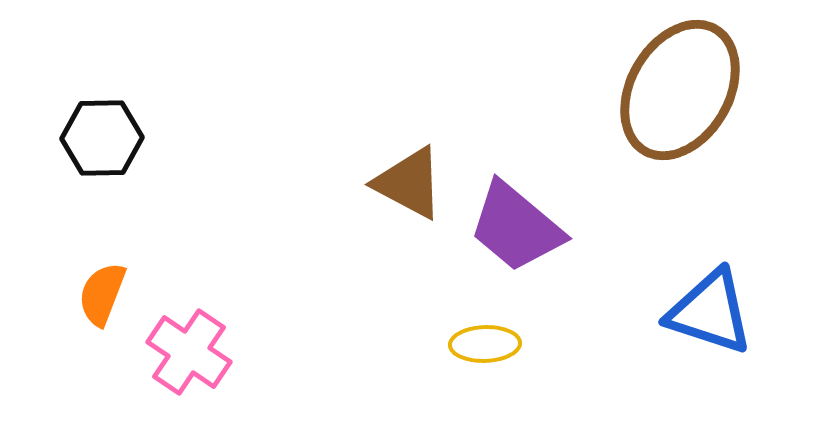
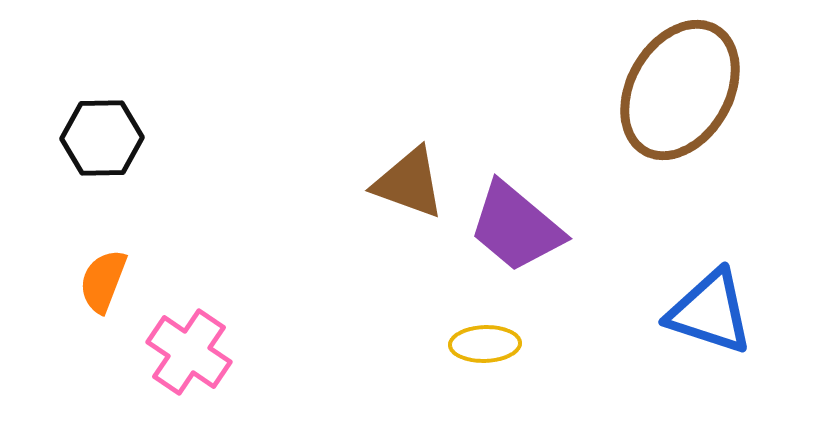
brown triangle: rotated 8 degrees counterclockwise
orange semicircle: moved 1 px right, 13 px up
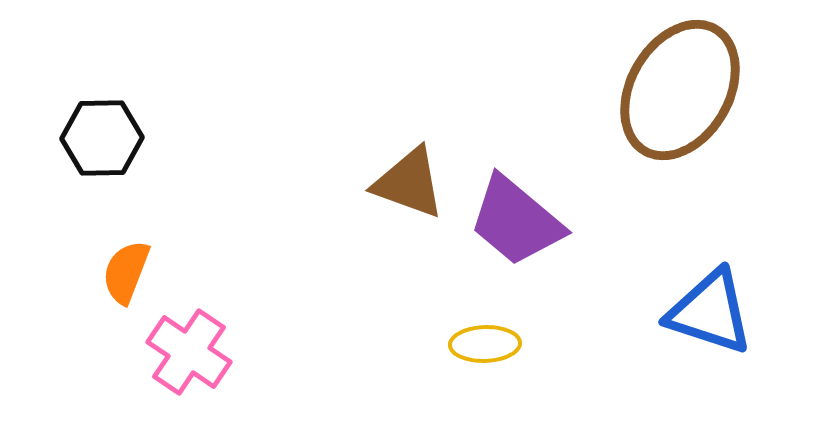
purple trapezoid: moved 6 px up
orange semicircle: moved 23 px right, 9 px up
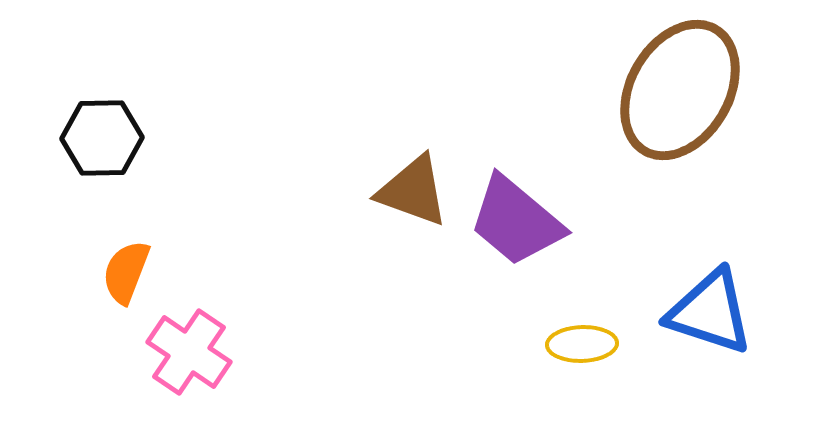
brown triangle: moved 4 px right, 8 px down
yellow ellipse: moved 97 px right
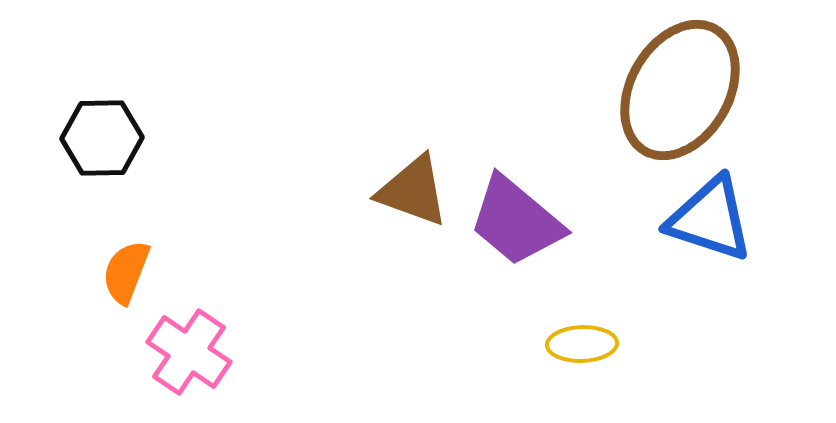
blue triangle: moved 93 px up
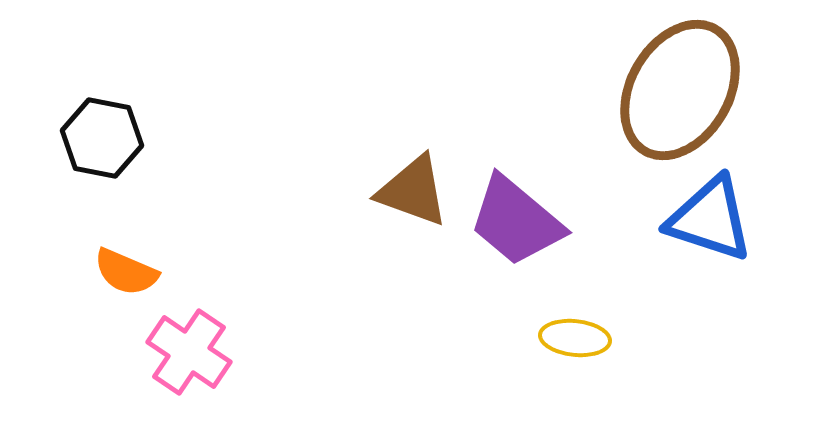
black hexagon: rotated 12 degrees clockwise
orange semicircle: rotated 88 degrees counterclockwise
yellow ellipse: moved 7 px left, 6 px up; rotated 8 degrees clockwise
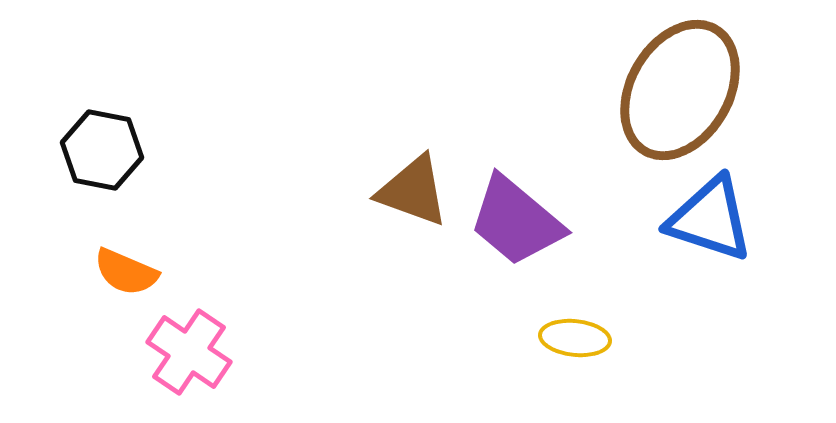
black hexagon: moved 12 px down
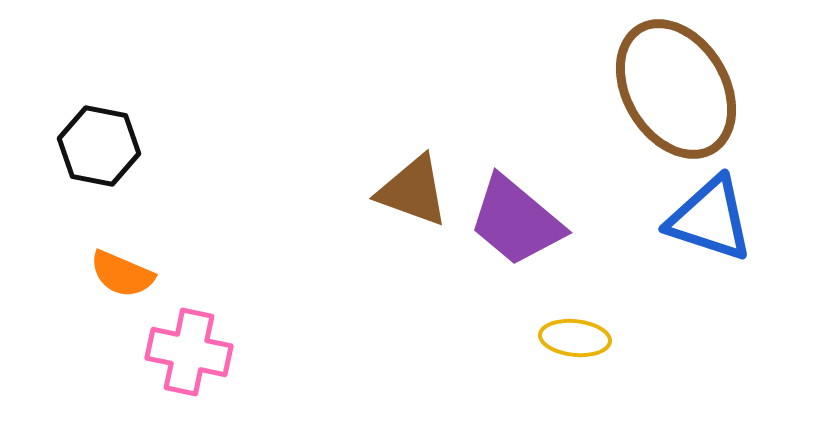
brown ellipse: moved 4 px left, 1 px up; rotated 61 degrees counterclockwise
black hexagon: moved 3 px left, 4 px up
orange semicircle: moved 4 px left, 2 px down
pink cross: rotated 22 degrees counterclockwise
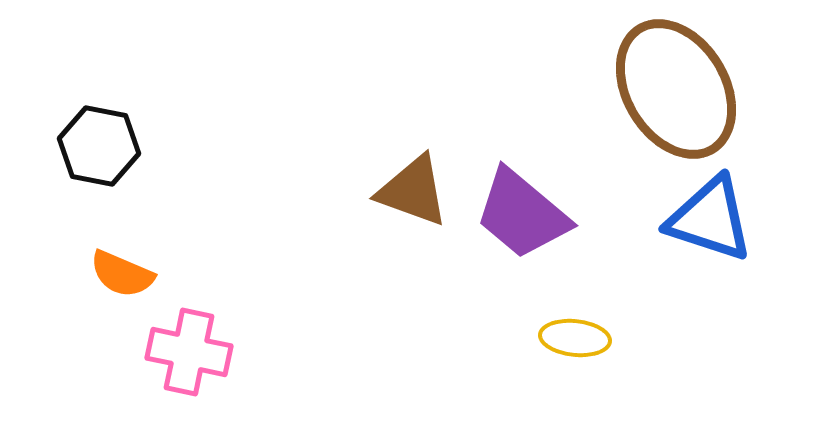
purple trapezoid: moved 6 px right, 7 px up
